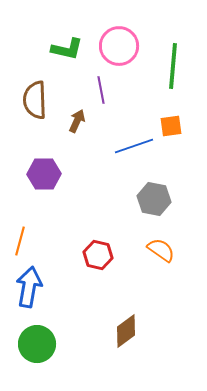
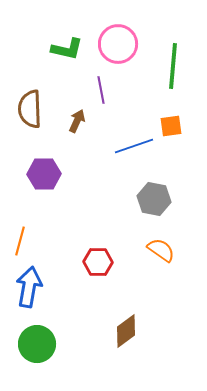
pink circle: moved 1 px left, 2 px up
brown semicircle: moved 5 px left, 9 px down
red hexagon: moved 7 px down; rotated 12 degrees counterclockwise
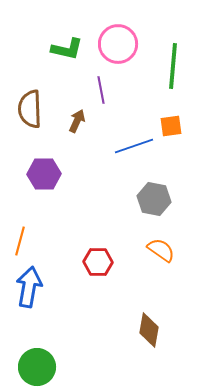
brown diamond: moved 23 px right, 1 px up; rotated 44 degrees counterclockwise
green circle: moved 23 px down
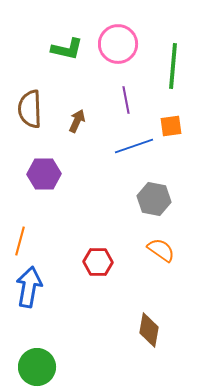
purple line: moved 25 px right, 10 px down
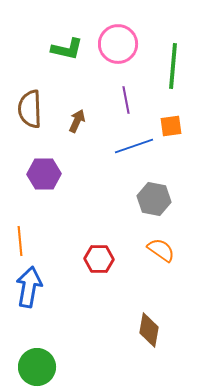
orange line: rotated 20 degrees counterclockwise
red hexagon: moved 1 px right, 3 px up
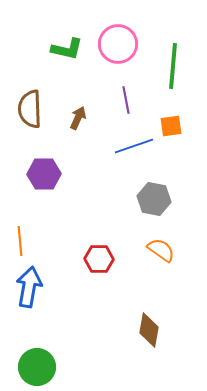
brown arrow: moved 1 px right, 3 px up
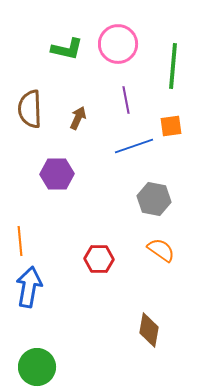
purple hexagon: moved 13 px right
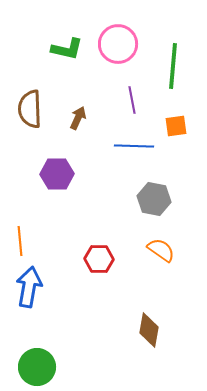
purple line: moved 6 px right
orange square: moved 5 px right
blue line: rotated 21 degrees clockwise
